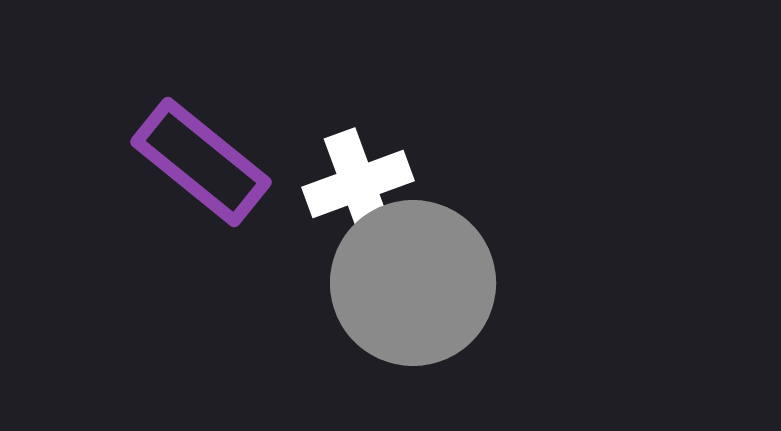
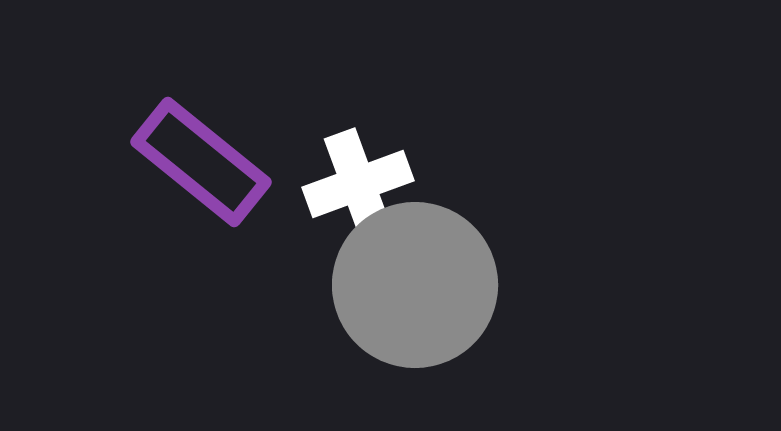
gray circle: moved 2 px right, 2 px down
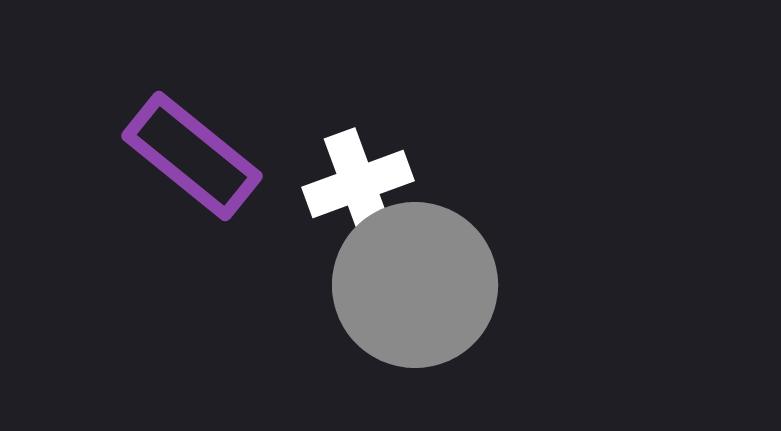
purple rectangle: moved 9 px left, 6 px up
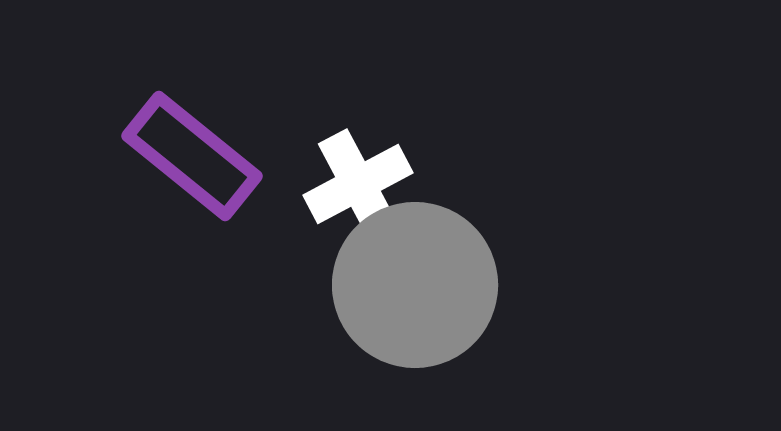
white cross: rotated 8 degrees counterclockwise
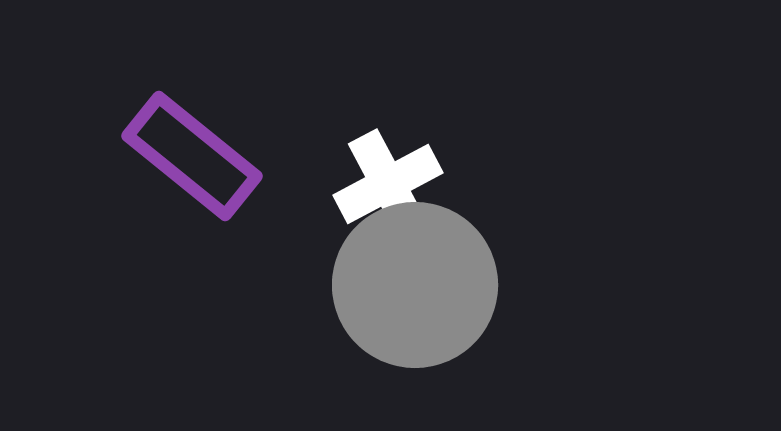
white cross: moved 30 px right
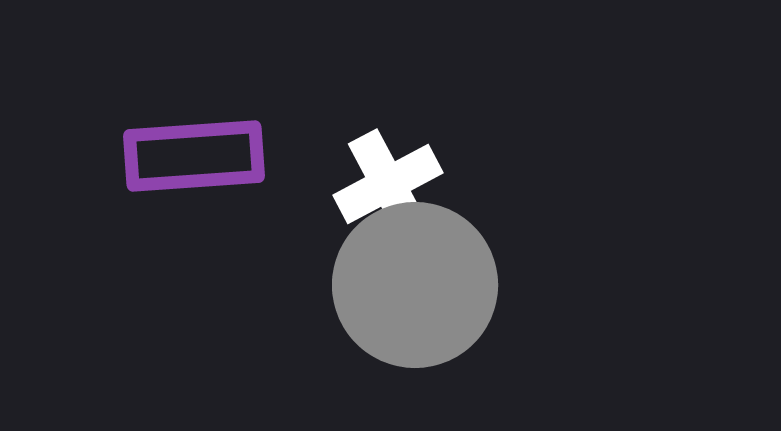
purple rectangle: moved 2 px right; rotated 43 degrees counterclockwise
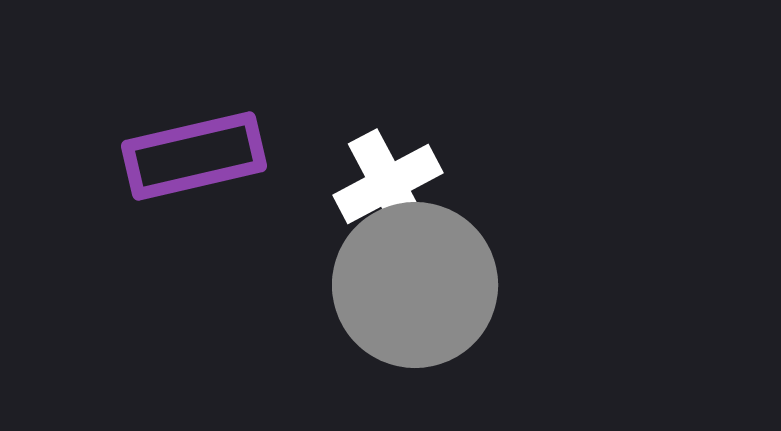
purple rectangle: rotated 9 degrees counterclockwise
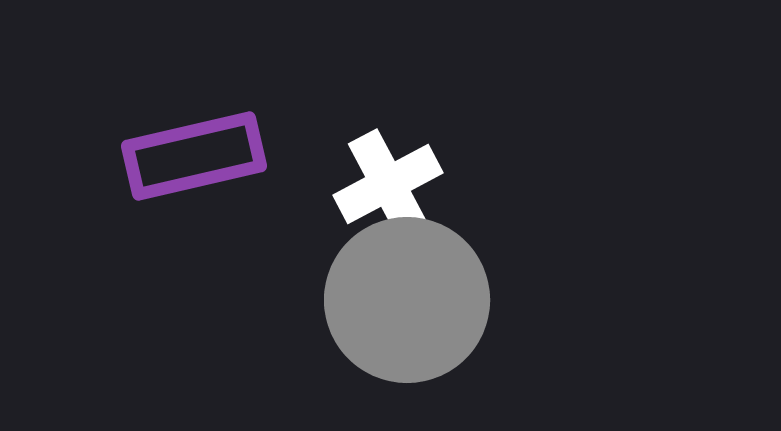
gray circle: moved 8 px left, 15 px down
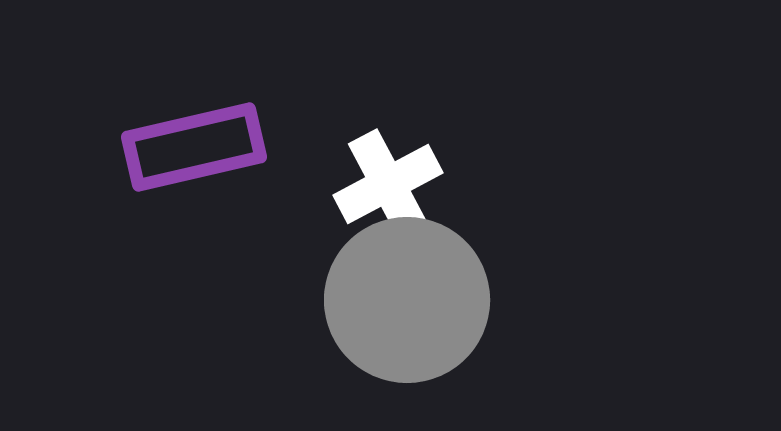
purple rectangle: moved 9 px up
